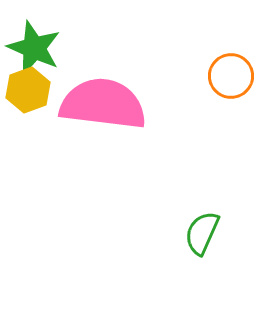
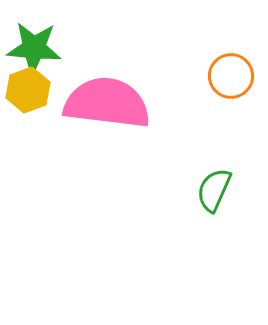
green star: rotated 18 degrees counterclockwise
pink semicircle: moved 4 px right, 1 px up
green semicircle: moved 12 px right, 43 px up
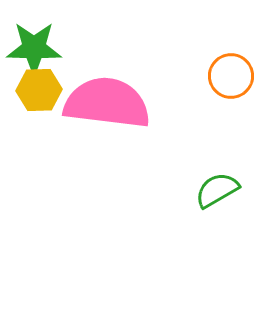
green star: rotated 4 degrees counterclockwise
yellow hexagon: moved 11 px right; rotated 18 degrees clockwise
green semicircle: moved 3 px right; rotated 36 degrees clockwise
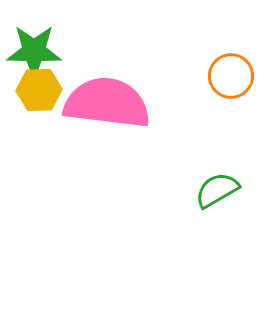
green star: moved 3 px down
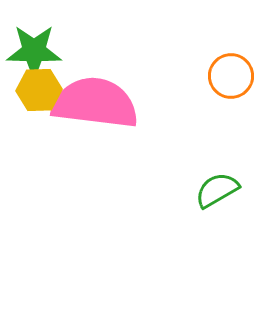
pink semicircle: moved 12 px left
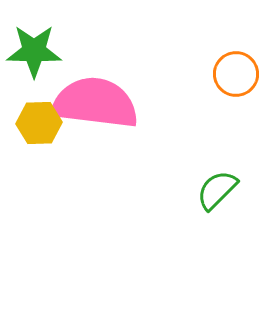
orange circle: moved 5 px right, 2 px up
yellow hexagon: moved 33 px down
green semicircle: rotated 15 degrees counterclockwise
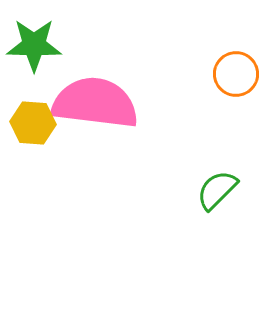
green star: moved 6 px up
yellow hexagon: moved 6 px left; rotated 6 degrees clockwise
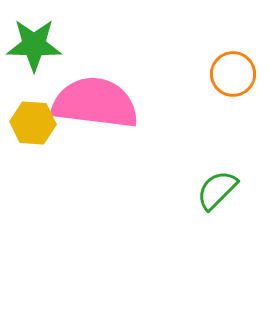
orange circle: moved 3 px left
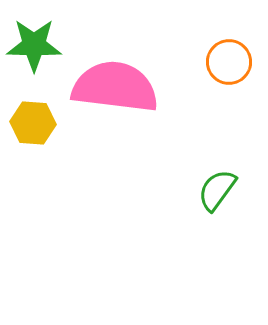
orange circle: moved 4 px left, 12 px up
pink semicircle: moved 20 px right, 16 px up
green semicircle: rotated 9 degrees counterclockwise
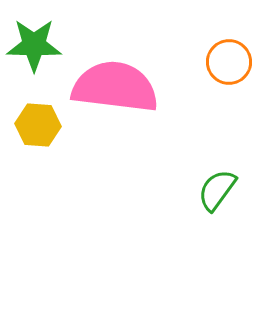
yellow hexagon: moved 5 px right, 2 px down
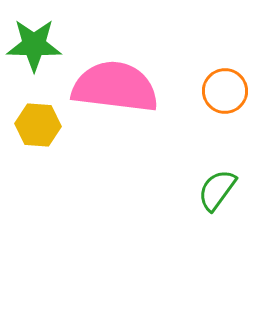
orange circle: moved 4 px left, 29 px down
